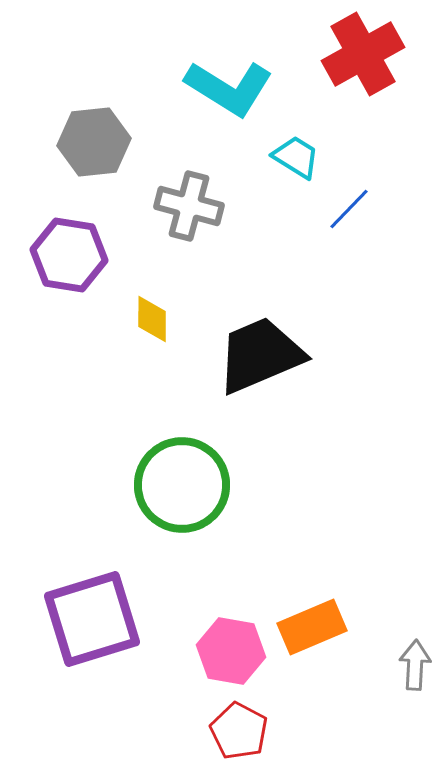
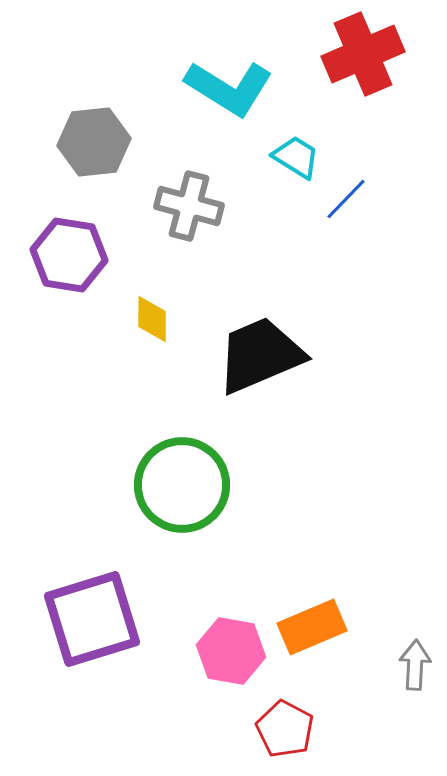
red cross: rotated 6 degrees clockwise
blue line: moved 3 px left, 10 px up
red pentagon: moved 46 px right, 2 px up
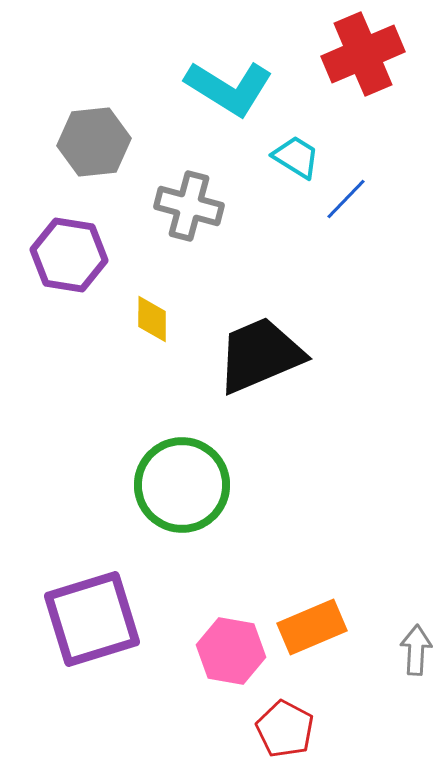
gray arrow: moved 1 px right, 15 px up
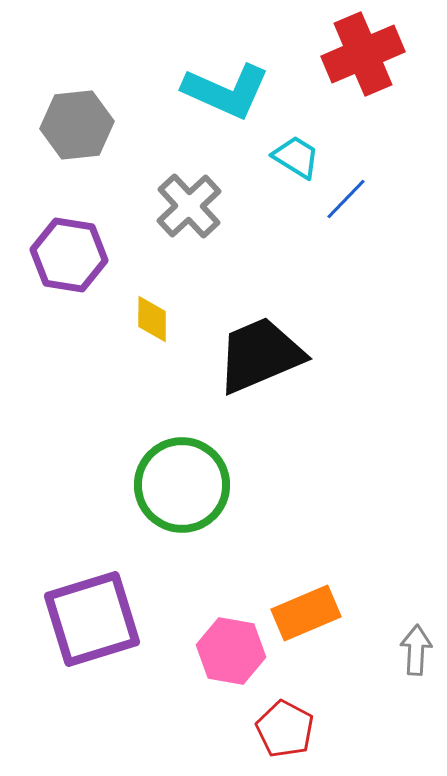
cyan L-shape: moved 3 px left, 3 px down; rotated 8 degrees counterclockwise
gray hexagon: moved 17 px left, 17 px up
gray cross: rotated 32 degrees clockwise
orange rectangle: moved 6 px left, 14 px up
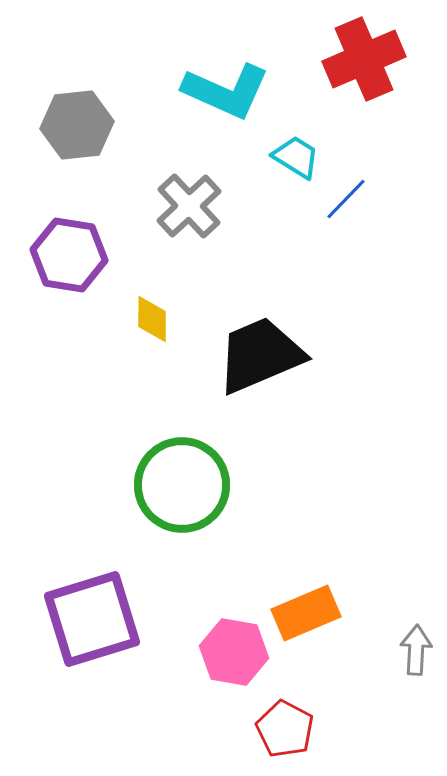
red cross: moved 1 px right, 5 px down
pink hexagon: moved 3 px right, 1 px down
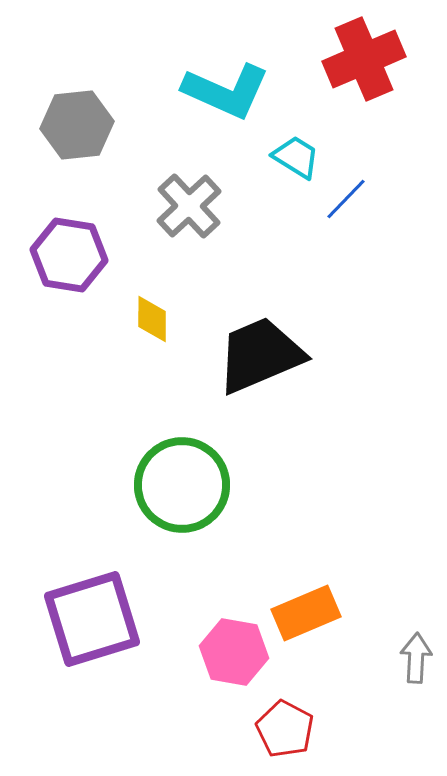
gray arrow: moved 8 px down
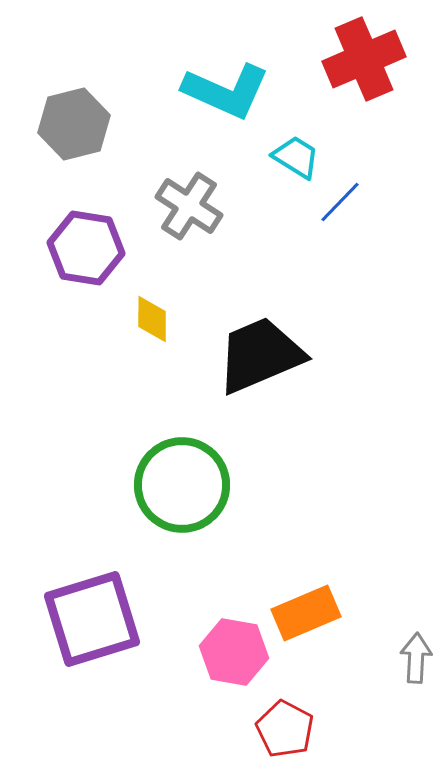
gray hexagon: moved 3 px left, 1 px up; rotated 8 degrees counterclockwise
blue line: moved 6 px left, 3 px down
gray cross: rotated 14 degrees counterclockwise
purple hexagon: moved 17 px right, 7 px up
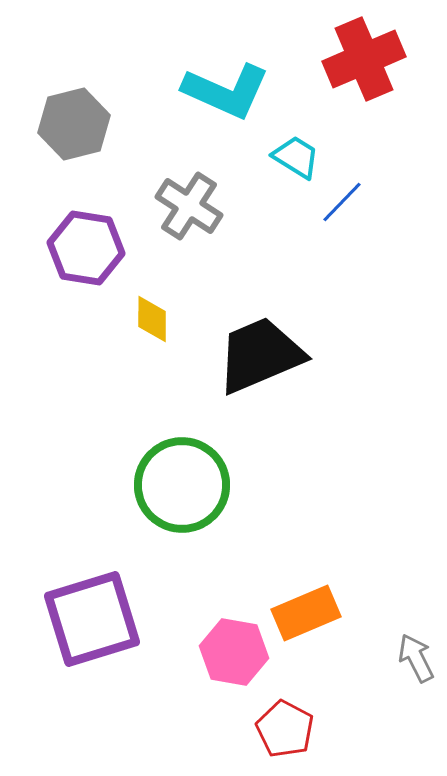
blue line: moved 2 px right
gray arrow: rotated 30 degrees counterclockwise
